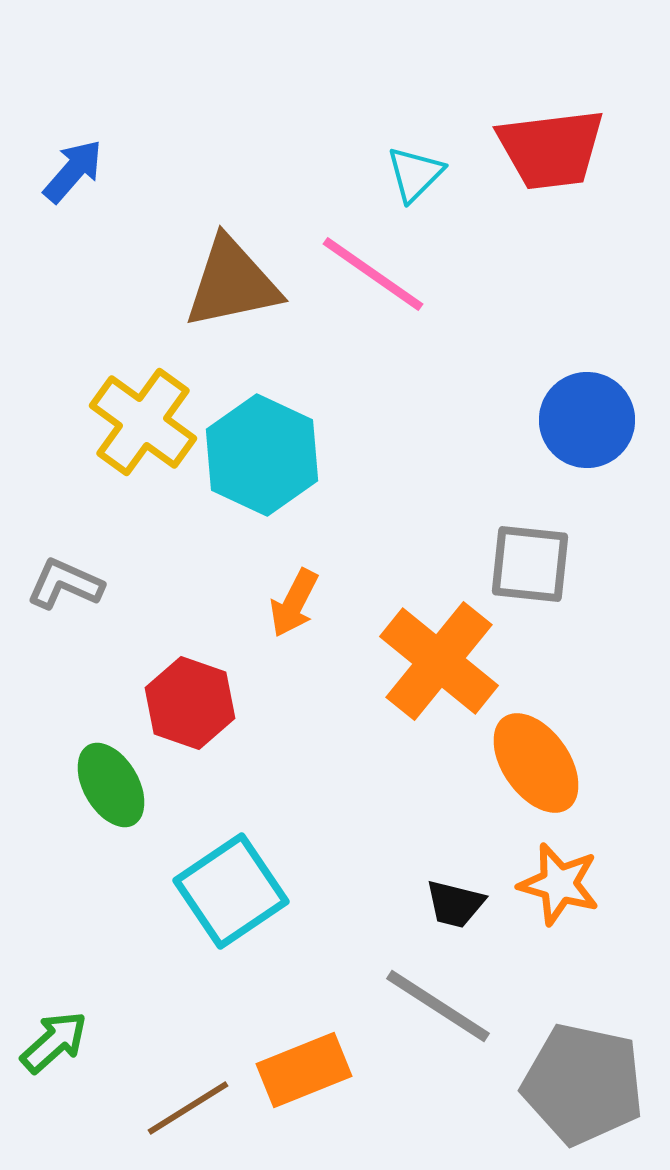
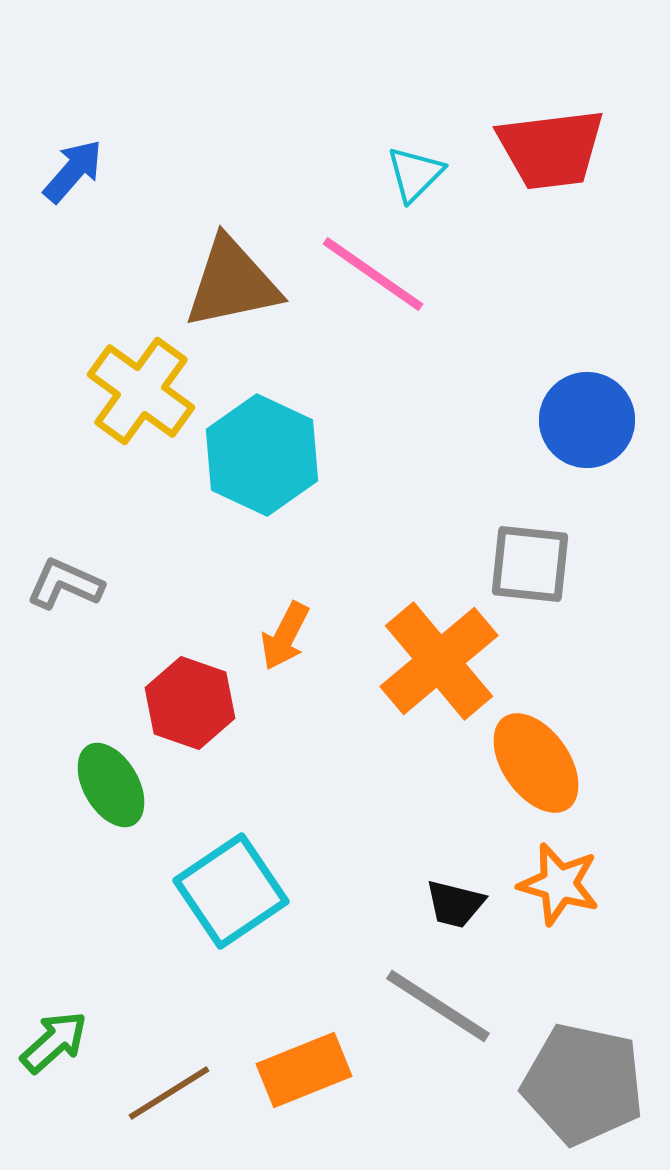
yellow cross: moved 2 px left, 31 px up
orange arrow: moved 9 px left, 33 px down
orange cross: rotated 11 degrees clockwise
brown line: moved 19 px left, 15 px up
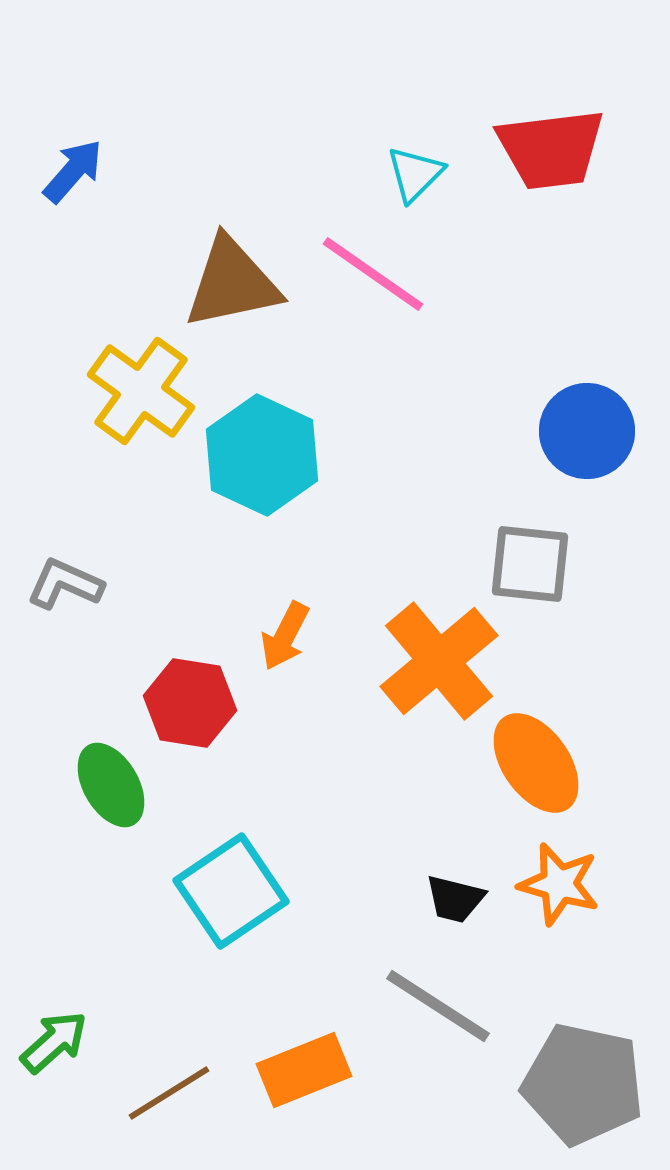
blue circle: moved 11 px down
red hexagon: rotated 10 degrees counterclockwise
black trapezoid: moved 5 px up
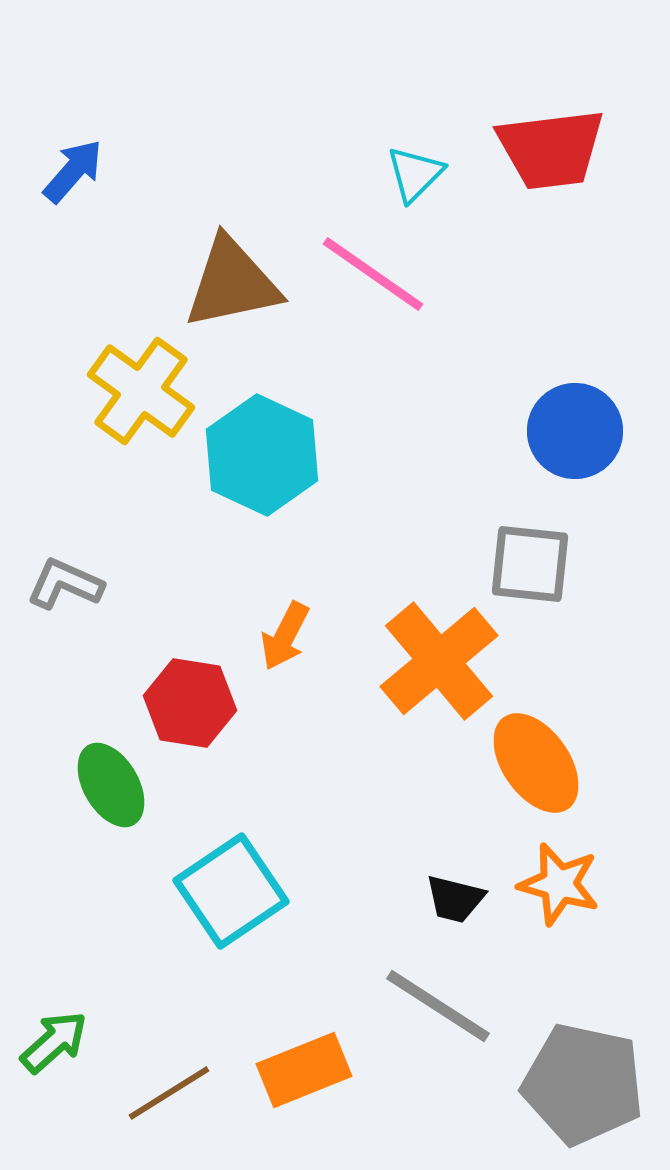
blue circle: moved 12 px left
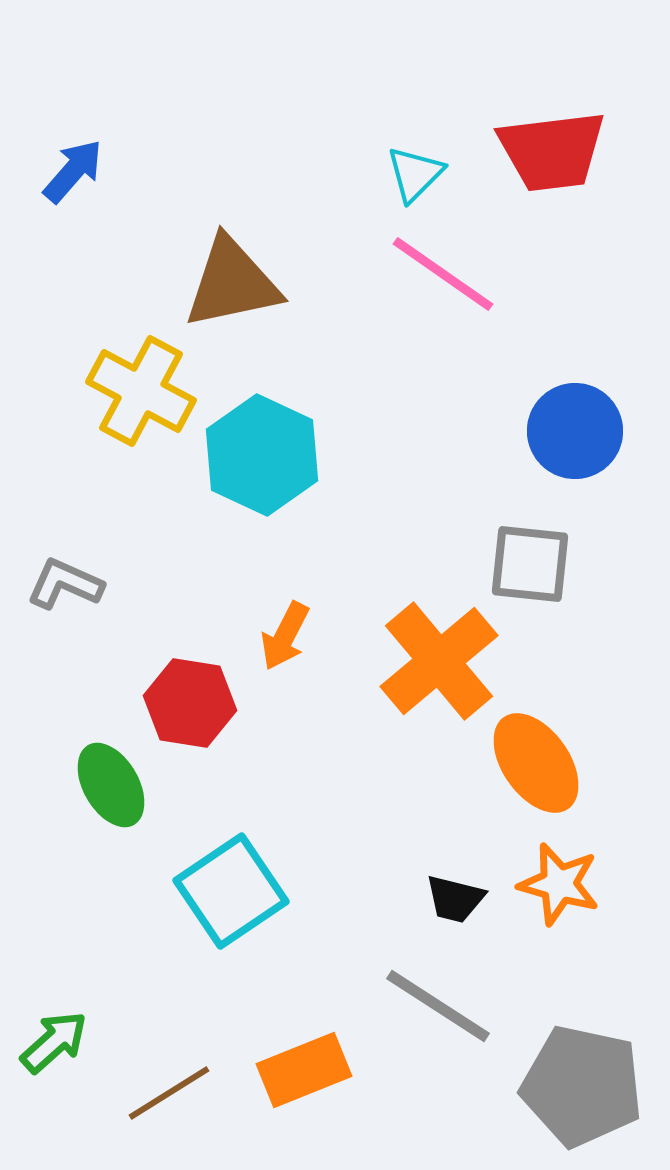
red trapezoid: moved 1 px right, 2 px down
pink line: moved 70 px right
yellow cross: rotated 8 degrees counterclockwise
gray pentagon: moved 1 px left, 2 px down
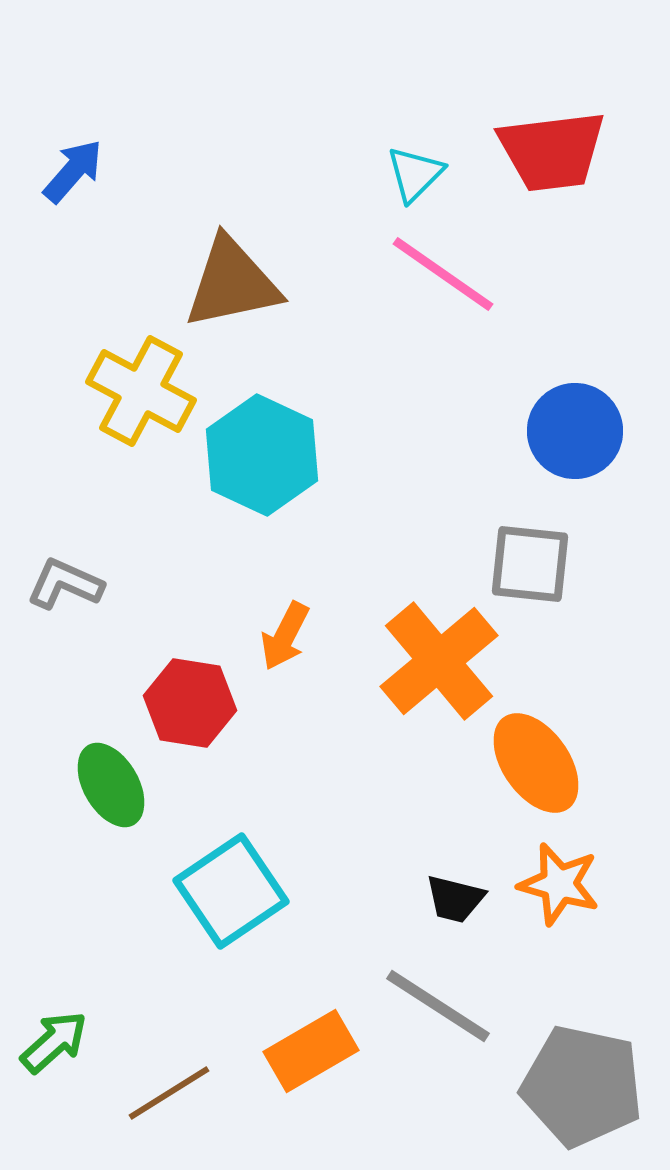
orange rectangle: moved 7 px right, 19 px up; rotated 8 degrees counterclockwise
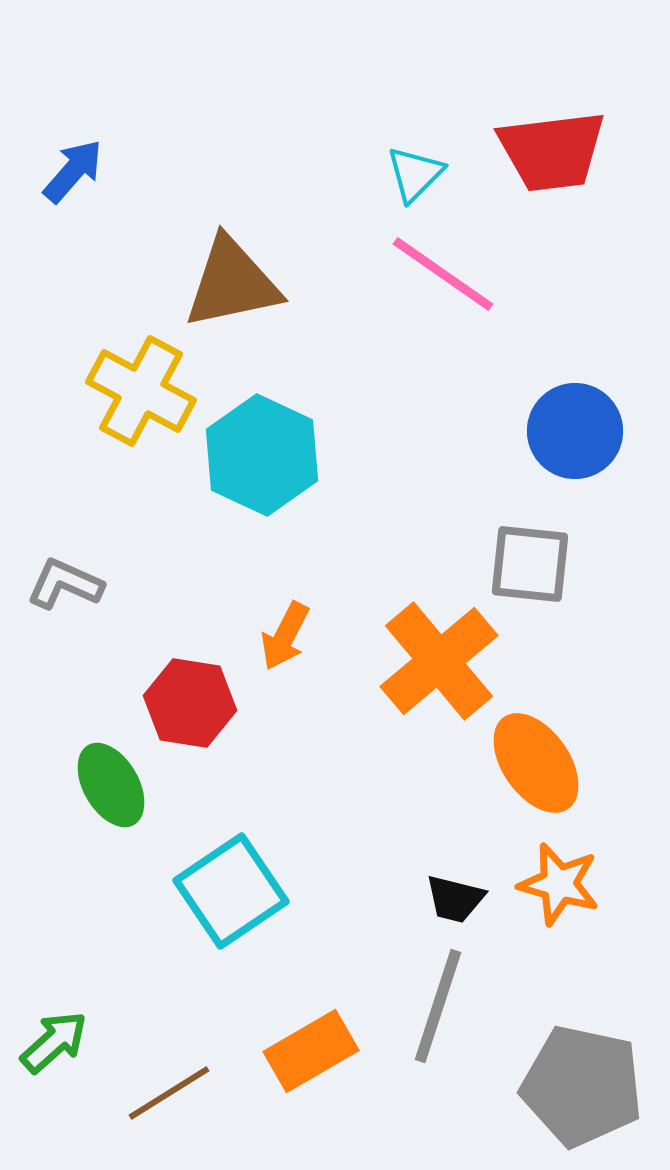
gray line: rotated 75 degrees clockwise
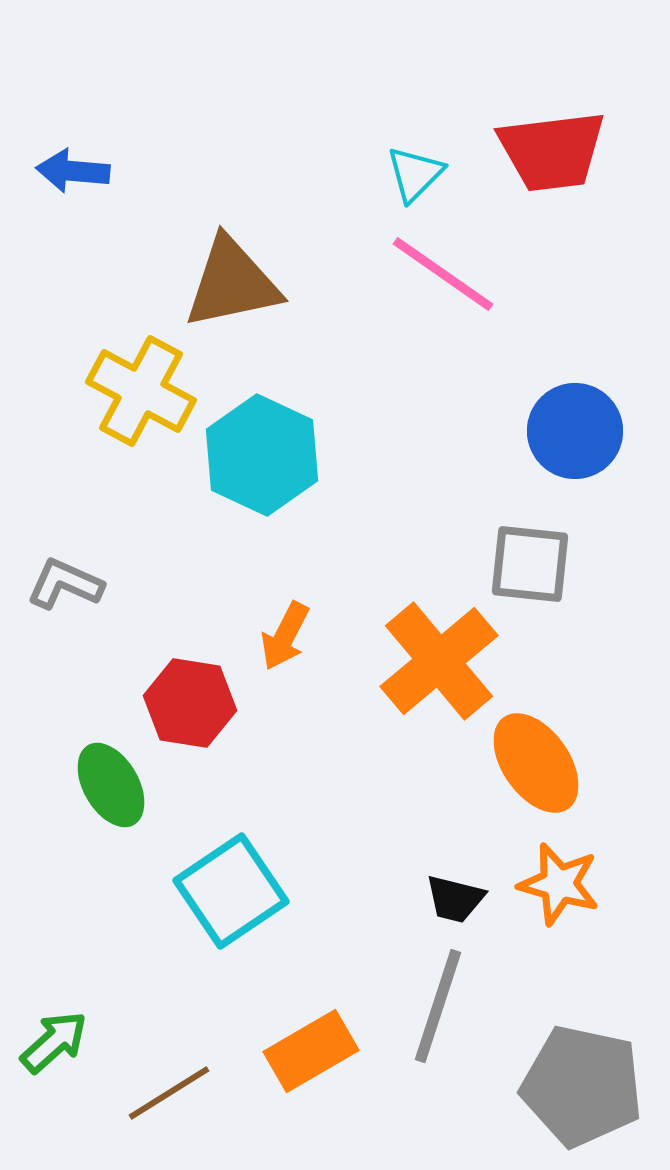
blue arrow: rotated 126 degrees counterclockwise
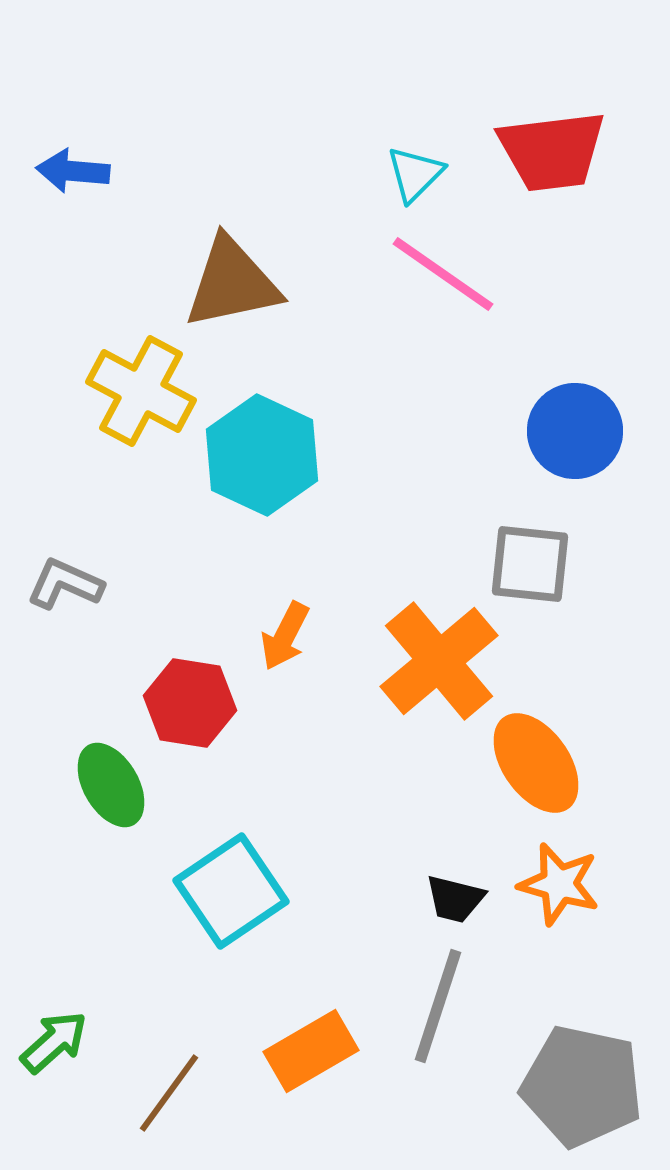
brown line: rotated 22 degrees counterclockwise
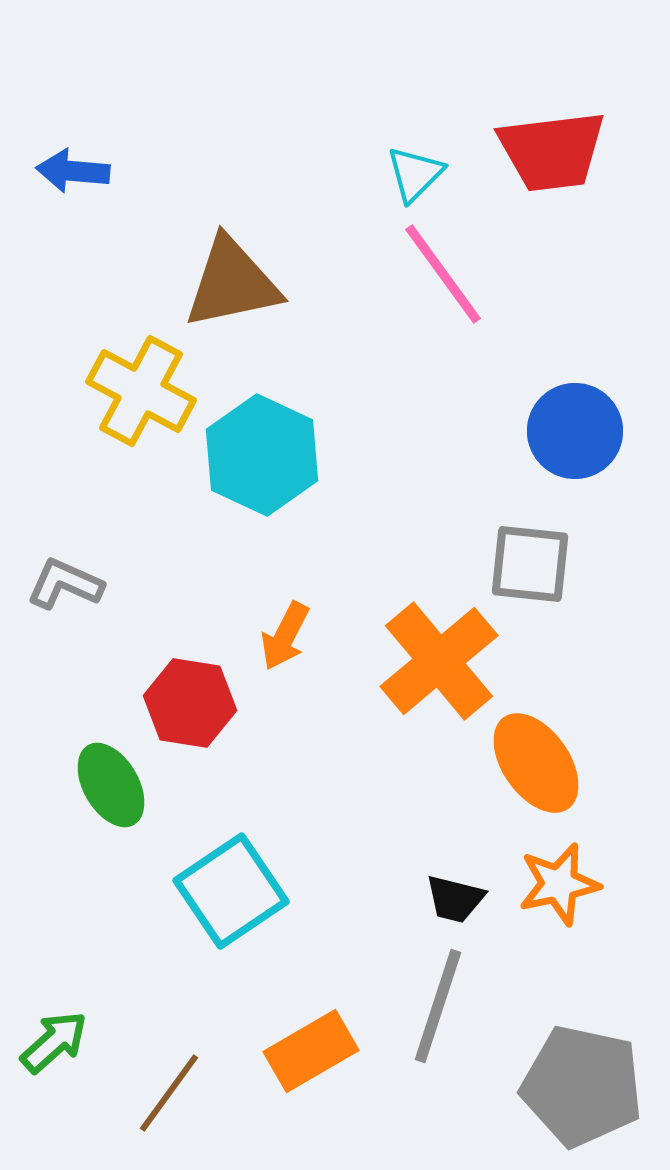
pink line: rotated 19 degrees clockwise
orange star: rotated 28 degrees counterclockwise
